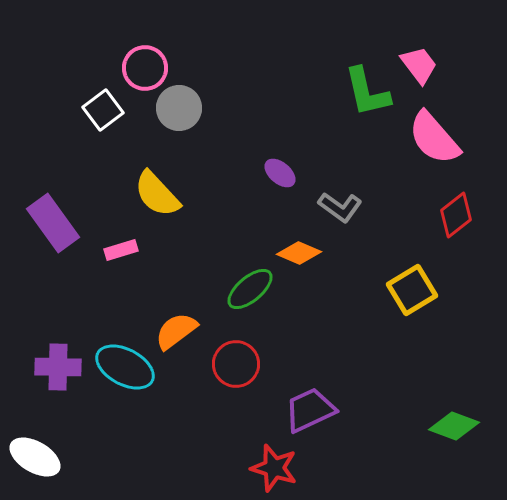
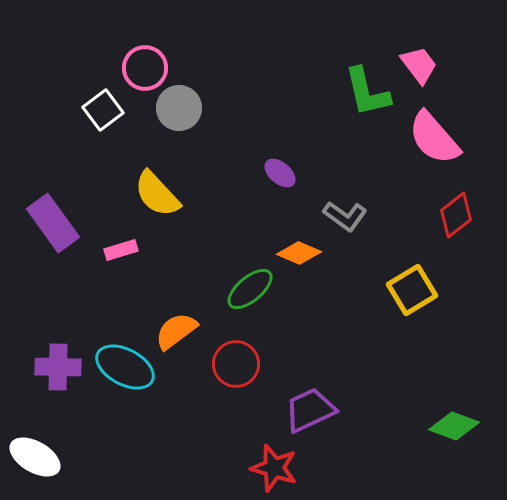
gray L-shape: moved 5 px right, 9 px down
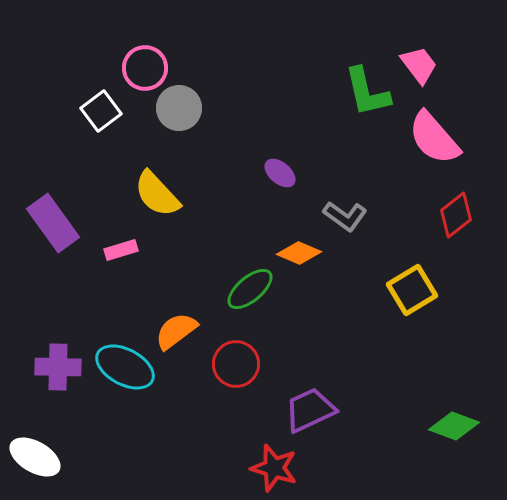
white square: moved 2 px left, 1 px down
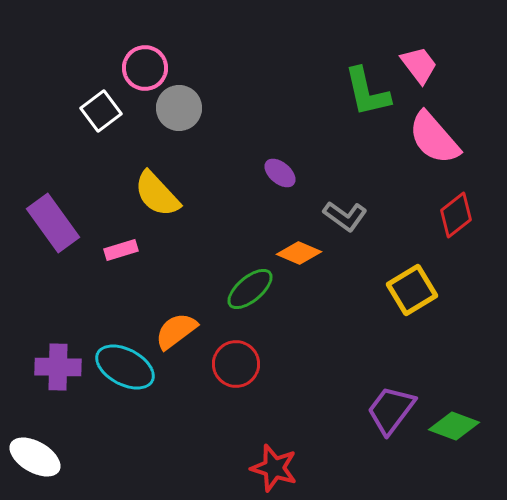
purple trapezoid: moved 81 px right; rotated 28 degrees counterclockwise
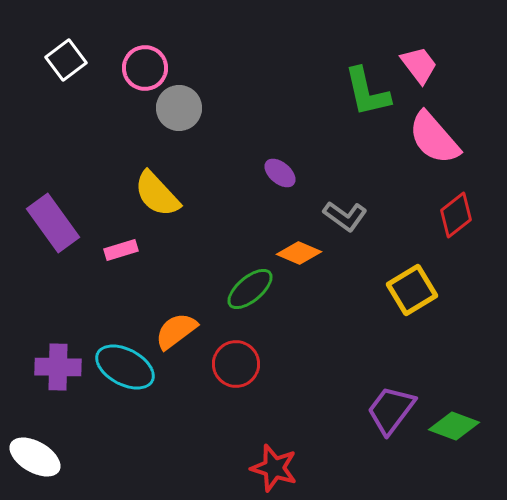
white square: moved 35 px left, 51 px up
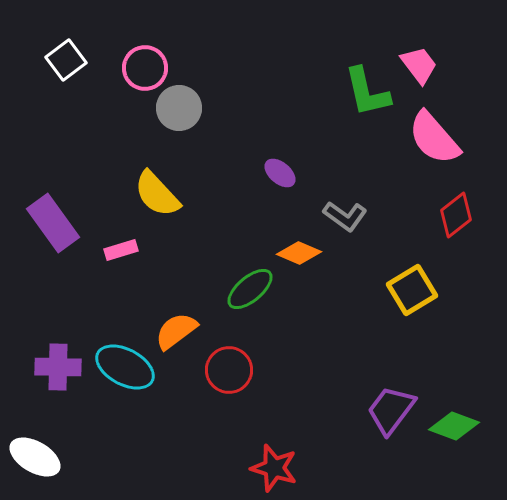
red circle: moved 7 px left, 6 px down
